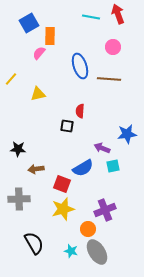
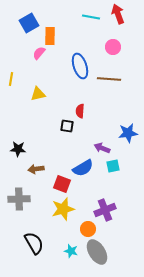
yellow line: rotated 32 degrees counterclockwise
blue star: moved 1 px right, 1 px up
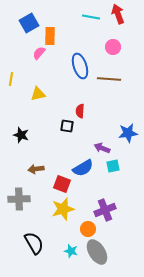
black star: moved 3 px right, 14 px up; rotated 14 degrees clockwise
